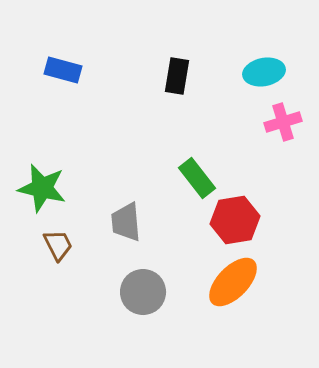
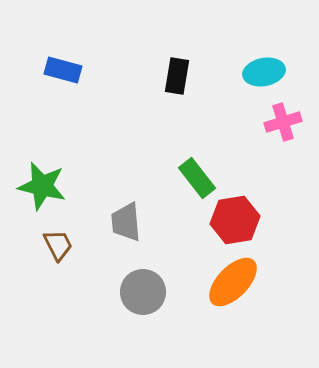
green star: moved 2 px up
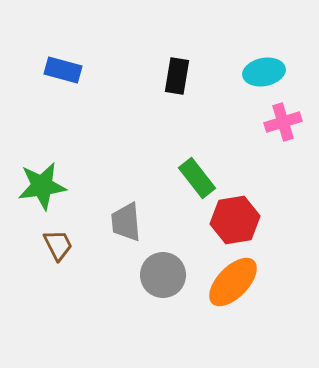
green star: rotated 21 degrees counterclockwise
gray circle: moved 20 px right, 17 px up
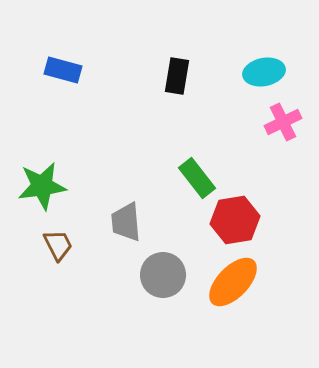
pink cross: rotated 9 degrees counterclockwise
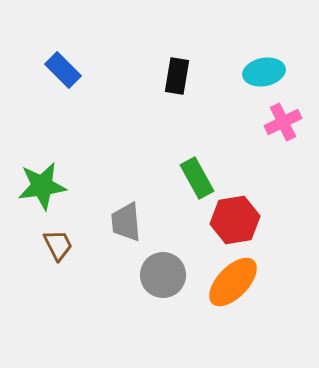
blue rectangle: rotated 30 degrees clockwise
green rectangle: rotated 9 degrees clockwise
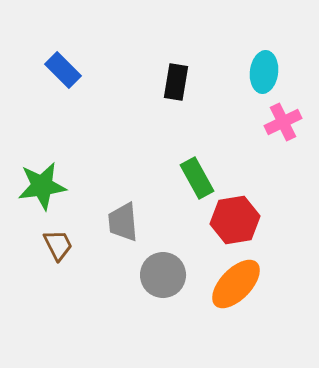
cyan ellipse: rotated 72 degrees counterclockwise
black rectangle: moved 1 px left, 6 px down
gray trapezoid: moved 3 px left
orange ellipse: moved 3 px right, 2 px down
